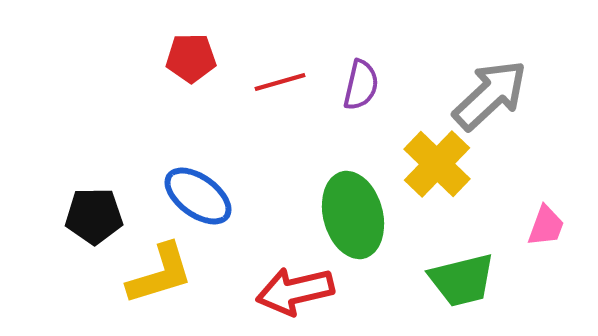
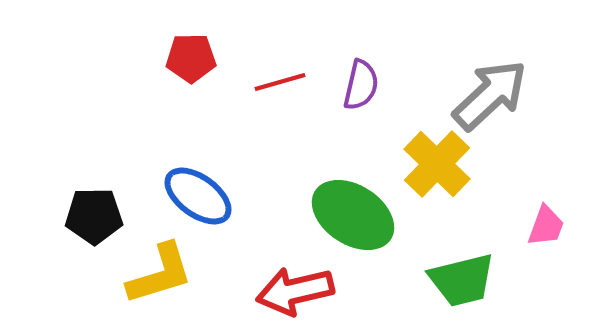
green ellipse: rotated 42 degrees counterclockwise
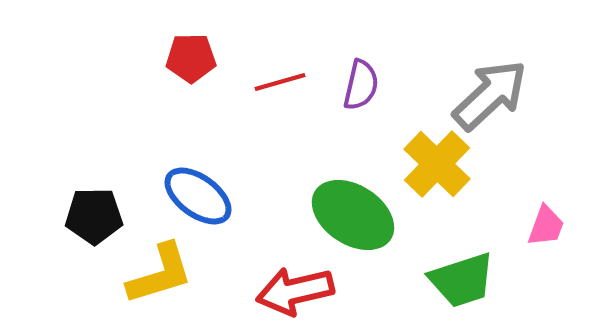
green trapezoid: rotated 4 degrees counterclockwise
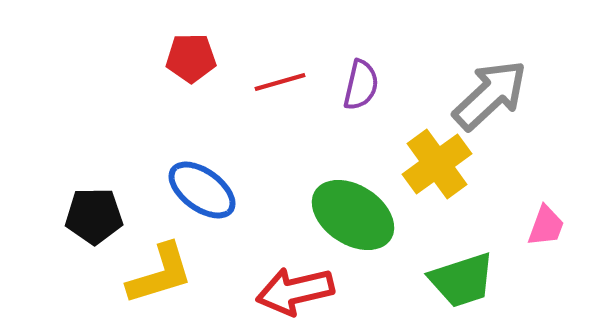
yellow cross: rotated 10 degrees clockwise
blue ellipse: moved 4 px right, 6 px up
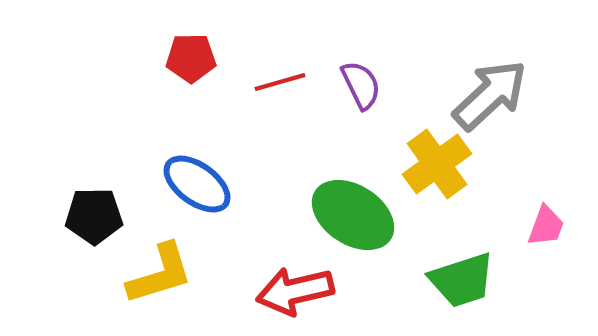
purple semicircle: rotated 39 degrees counterclockwise
blue ellipse: moved 5 px left, 6 px up
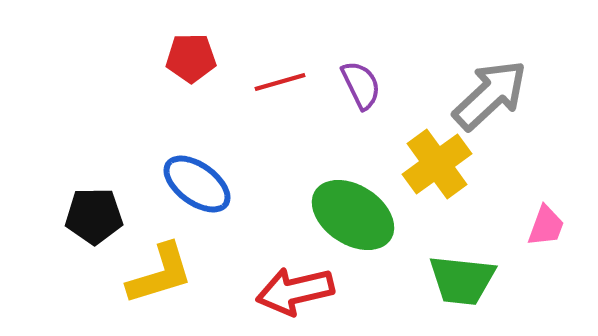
green trapezoid: rotated 24 degrees clockwise
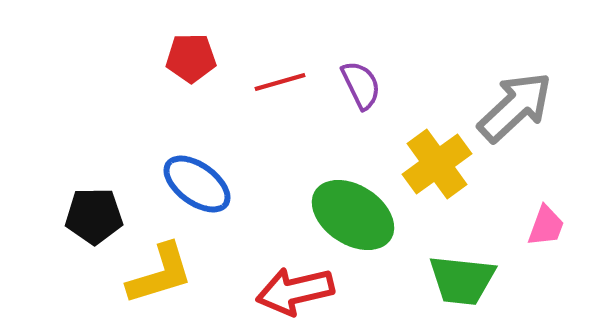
gray arrow: moved 25 px right, 12 px down
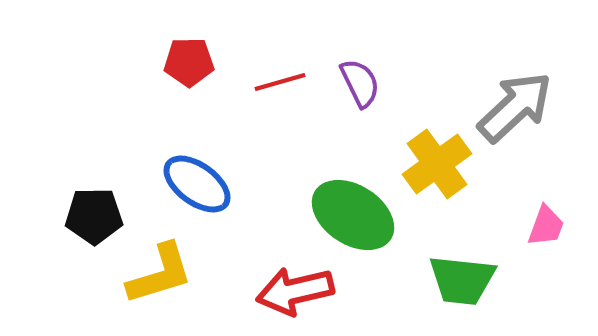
red pentagon: moved 2 px left, 4 px down
purple semicircle: moved 1 px left, 2 px up
